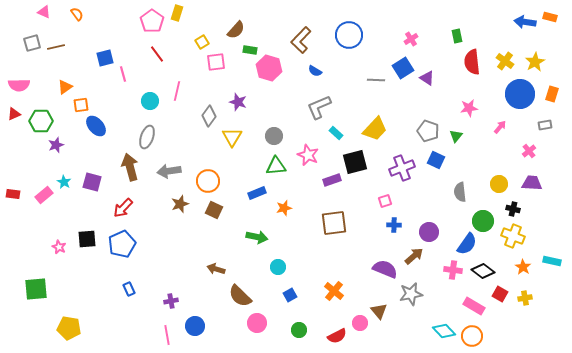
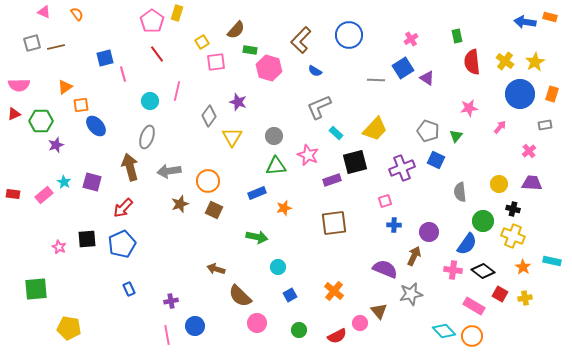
brown arrow at (414, 256): rotated 24 degrees counterclockwise
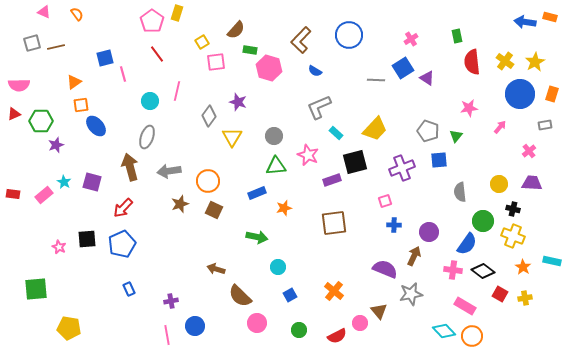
orange triangle at (65, 87): moved 9 px right, 5 px up
blue square at (436, 160): moved 3 px right; rotated 30 degrees counterclockwise
pink rectangle at (474, 306): moved 9 px left
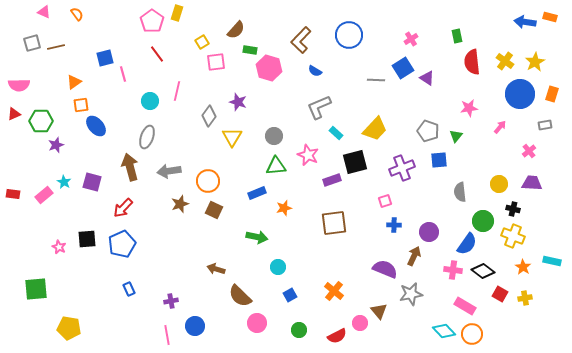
orange circle at (472, 336): moved 2 px up
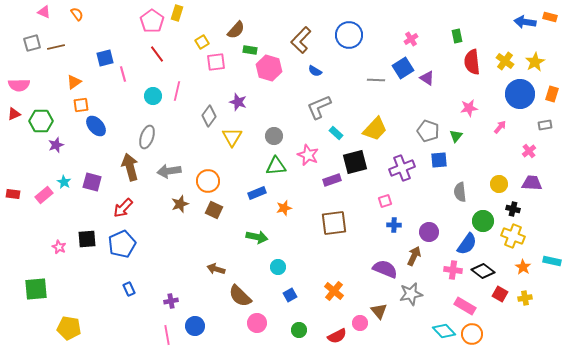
cyan circle at (150, 101): moved 3 px right, 5 px up
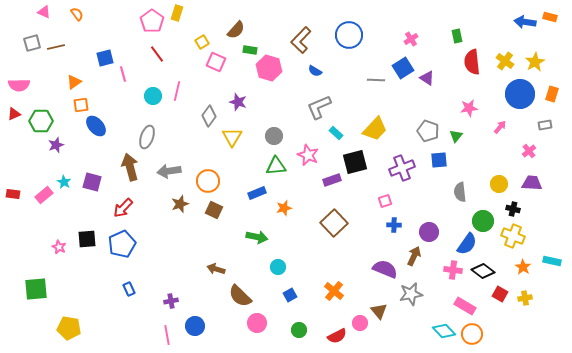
pink square at (216, 62): rotated 30 degrees clockwise
brown square at (334, 223): rotated 36 degrees counterclockwise
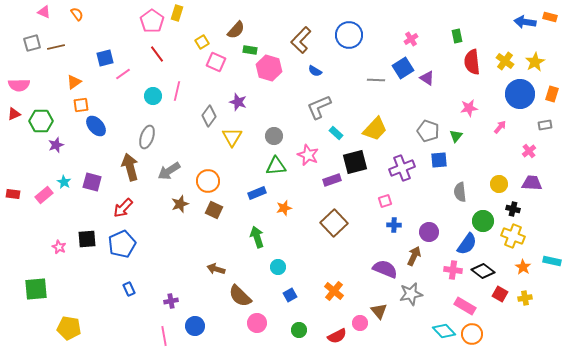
pink line at (123, 74): rotated 70 degrees clockwise
gray arrow at (169, 171): rotated 25 degrees counterclockwise
green arrow at (257, 237): rotated 120 degrees counterclockwise
pink line at (167, 335): moved 3 px left, 1 px down
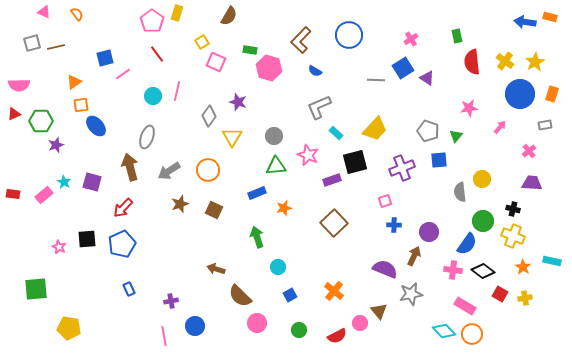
brown semicircle at (236, 30): moved 7 px left, 14 px up; rotated 12 degrees counterclockwise
orange circle at (208, 181): moved 11 px up
yellow circle at (499, 184): moved 17 px left, 5 px up
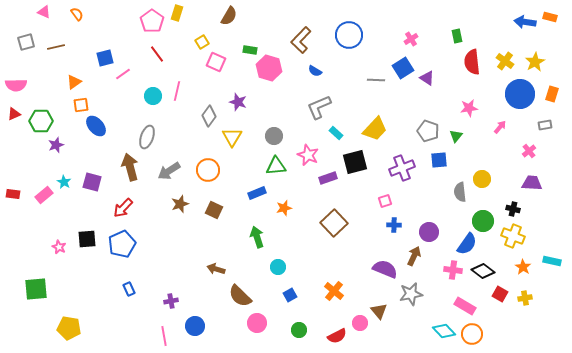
gray square at (32, 43): moved 6 px left, 1 px up
pink semicircle at (19, 85): moved 3 px left
purple rectangle at (332, 180): moved 4 px left, 2 px up
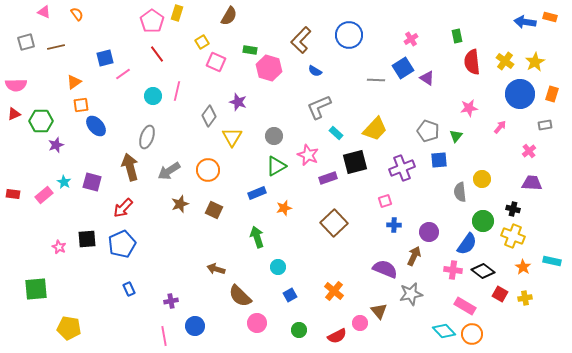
green triangle at (276, 166): rotated 25 degrees counterclockwise
